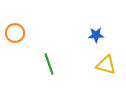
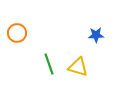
orange circle: moved 2 px right
yellow triangle: moved 28 px left, 2 px down
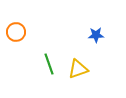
orange circle: moved 1 px left, 1 px up
yellow triangle: moved 2 px down; rotated 35 degrees counterclockwise
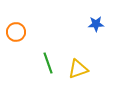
blue star: moved 11 px up
green line: moved 1 px left, 1 px up
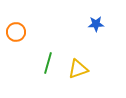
green line: rotated 35 degrees clockwise
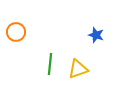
blue star: moved 11 px down; rotated 21 degrees clockwise
green line: moved 2 px right, 1 px down; rotated 10 degrees counterclockwise
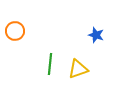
orange circle: moved 1 px left, 1 px up
